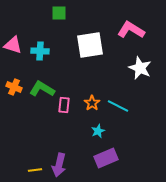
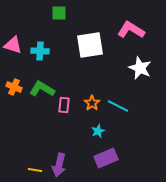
yellow line: rotated 16 degrees clockwise
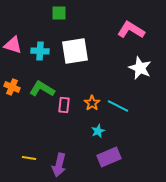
white square: moved 15 px left, 6 px down
orange cross: moved 2 px left
purple rectangle: moved 3 px right, 1 px up
yellow line: moved 6 px left, 12 px up
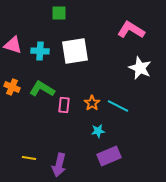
cyan star: rotated 16 degrees clockwise
purple rectangle: moved 1 px up
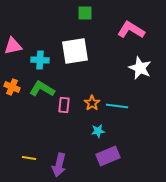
green square: moved 26 px right
pink triangle: moved 1 px down; rotated 30 degrees counterclockwise
cyan cross: moved 9 px down
cyan line: moved 1 px left; rotated 20 degrees counterclockwise
purple rectangle: moved 1 px left
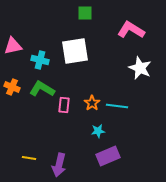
cyan cross: rotated 12 degrees clockwise
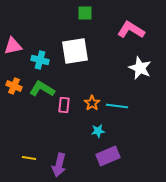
orange cross: moved 2 px right, 1 px up
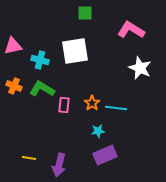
cyan line: moved 1 px left, 2 px down
purple rectangle: moved 3 px left, 1 px up
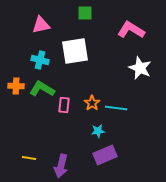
pink triangle: moved 28 px right, 21 px up
orange cross: moved 2 px right; rotated 21 degrees counterclockwise
purple arrow: moved 2 px right, 1 px down
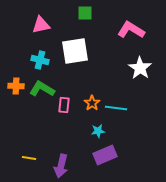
white star: rotated 10 degrees clockwise
